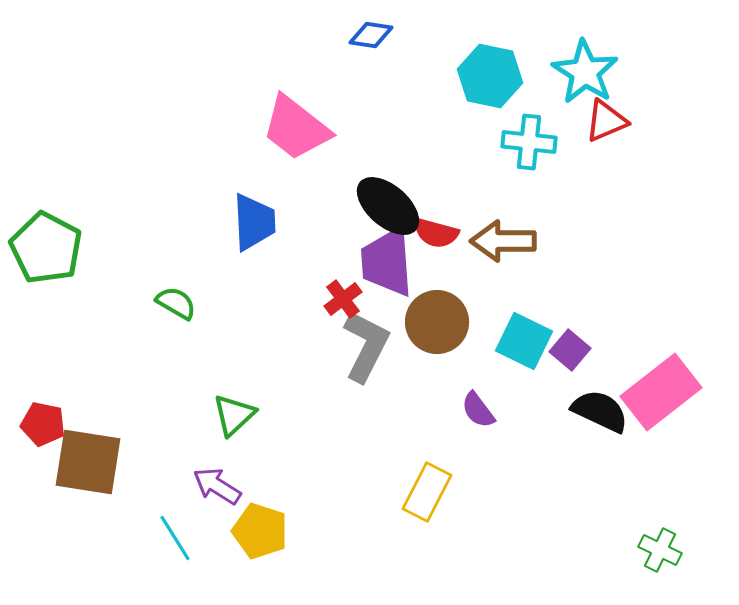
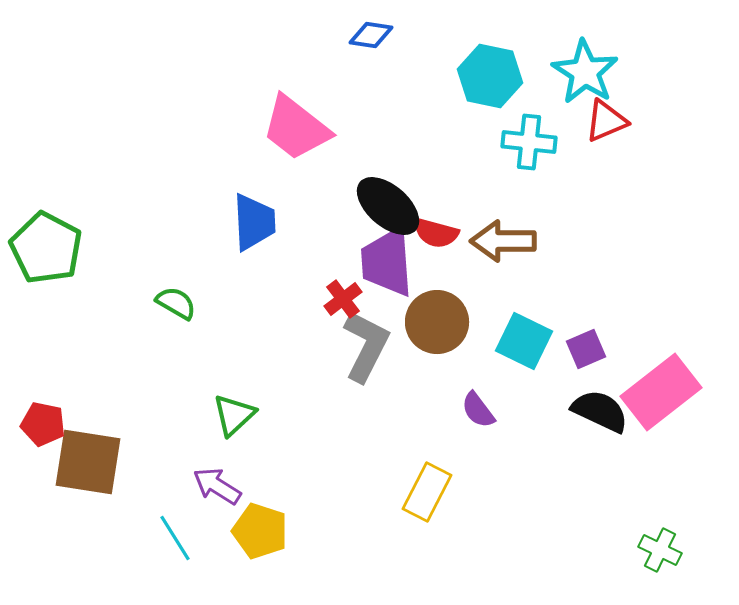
purple square: moved 16 px right, 1 px up; rotated 27 degrees clockwise
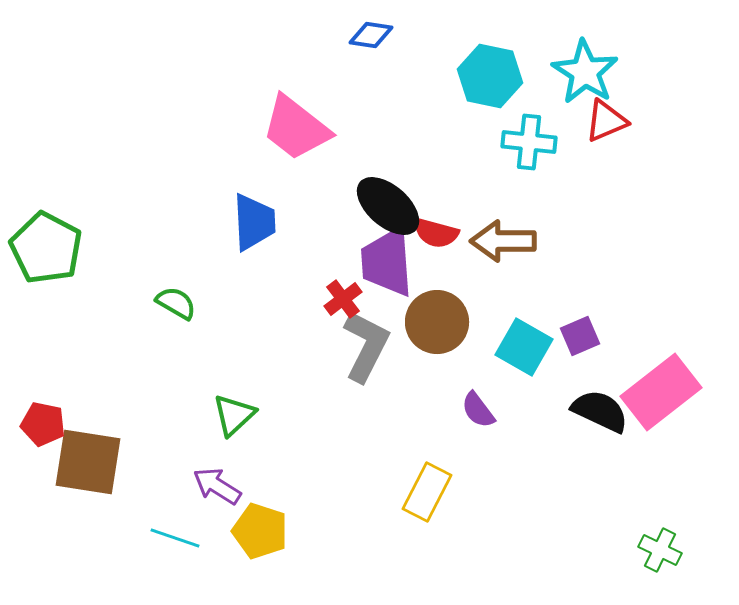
cyan square: moved 6 px down; rotated 4 degrees clockwise
purple square: moved 6 px left, 13 px up
cyan line: rotated 39 degrees counterclockwise
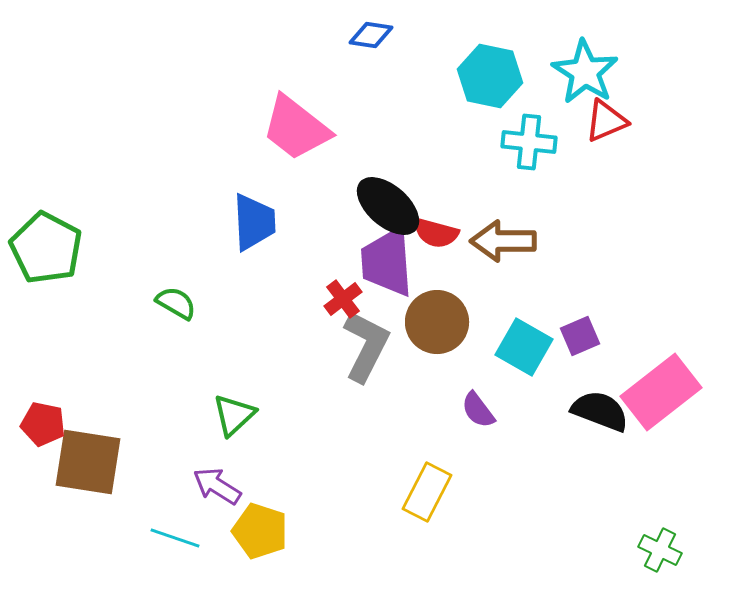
black semicircle: rotated 4 degrees counterclockwise
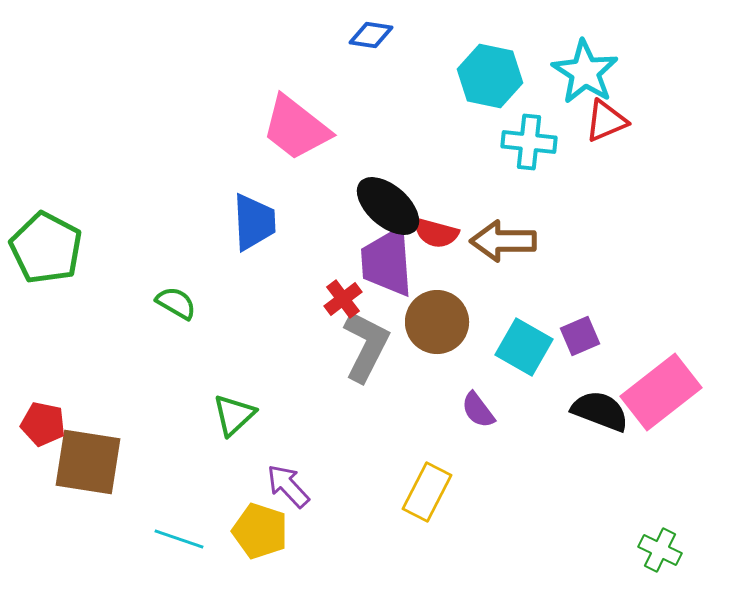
purple arrow: moved 71 px right; rotated 15 degrees clockwise
cyan line: moved 4 px right, 1 px down
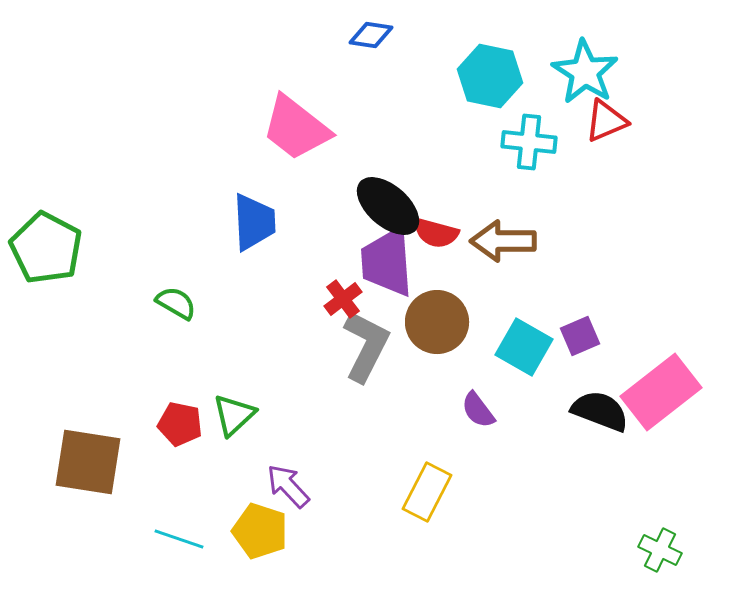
red pentagon: moved 137 px right
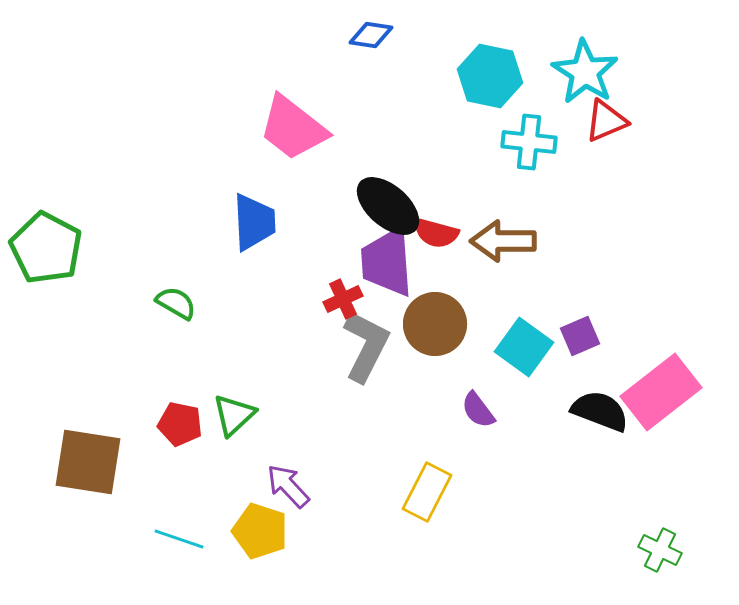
pink trapezoid: moved 3 px left
red cross: rotated 12 degrees clockwise
brown circle: moved 2 px left, 2 px down
cyan square: rotated 6 degrees clockwise
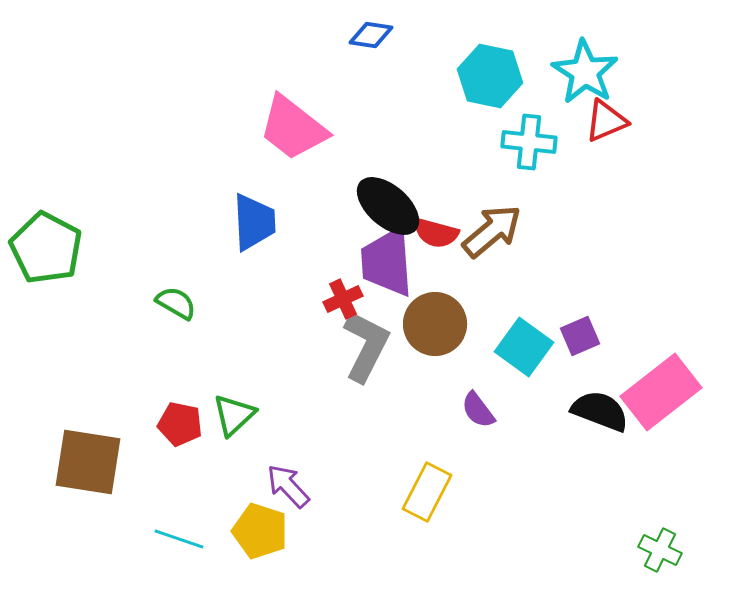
brown arrow: moved 11 px left, 10 px up; rotated 140 degrees clockwise
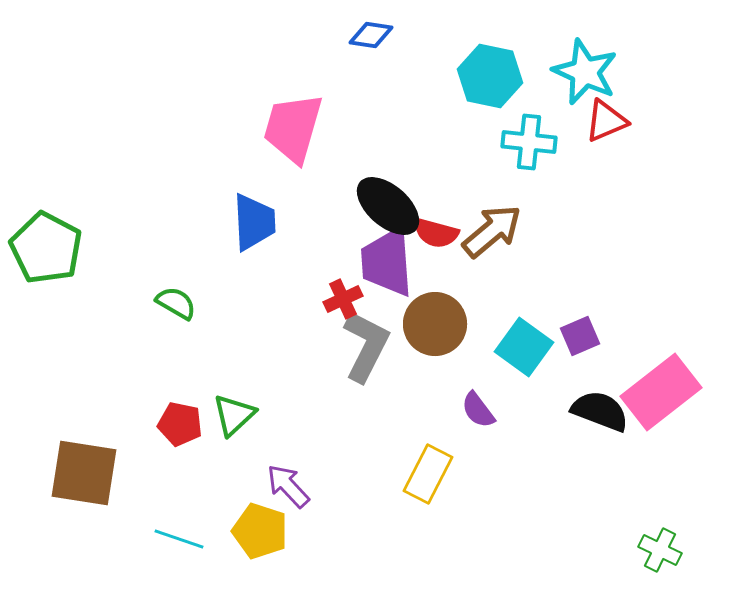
cyan star: rotated 8 degrees counterclockwise
pink trapezoid: rotated 68 degrees clockwise
brown square: moved 4 px left, 11 px down
yellow rectangle: moved 1 px right, 18 px up
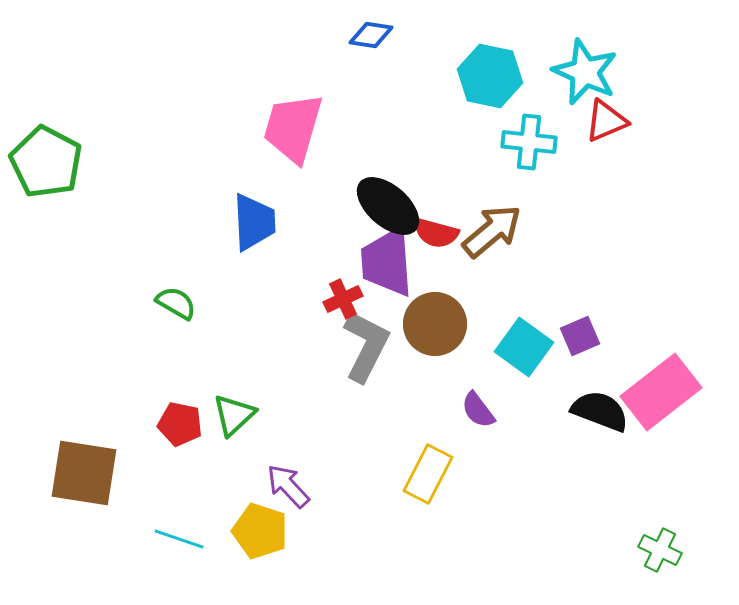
green pentagon: moved 86 px up
